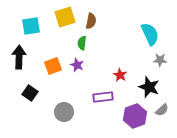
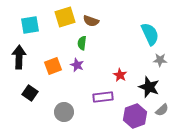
brown semicircle: rotated 98 degrees clockwise
cyan square: moved 1 px left, 1 px up
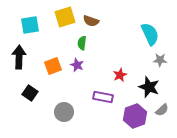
red star: rotated 16 degrees clockwise
purple rectangle: rotated 18 degrees clockwise
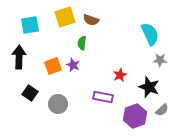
brown semicircle: moved 1 px up
purple star: moved 4 px left
gray circle: moved 6 px left, 8 px up
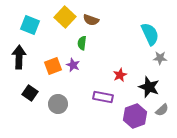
yellow square: rotated 30 degrees counterclockwise
cyan square: rotated 30 degrees clockwise
gray star: moved 2 px up
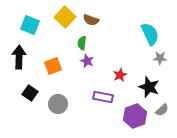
purple star: moved 14 px right, 4 px up
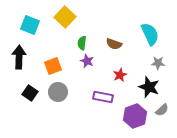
brown semicircle: moved 23 px right, 24 px down
gray star: moved 2 px left, 5 px down
gray circle: moved 12 px up
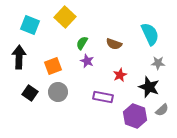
green semicircle: rotated 24 degrees clockwise
purple hexagon: rotated 20 degrees counterclockwise
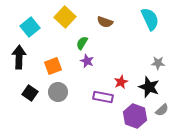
cyan square: moved 2 px down; rotated 30 degrees clockwise
cyan semicircle: moved 15 px up
brown semicircle: moved 9 px left, 22 px up
red star: moved 1 px right, 7 px down
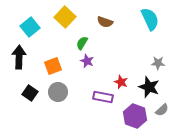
red star: rotated 24 degrees counterclockwise
